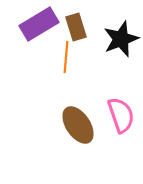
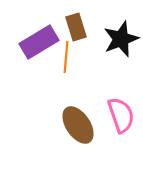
purple rectangle: moved 18 px down
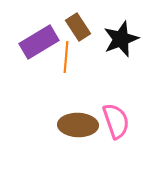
brown rectangle: moved 2 px right; rotated 16 degrees counterclockwise
pink semicircle: moved 5 px left, 6 px down
brown ellipse: rotated 54 degrees counterclockwise
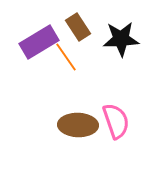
black star: rotated 18 degrees clockwise
orange line: rotated 40 degrees counterclockwise
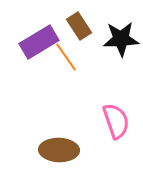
brown rectangle: moved 1 px right, 1 px up
brown ellipse: moved 19 px left, 25 px down
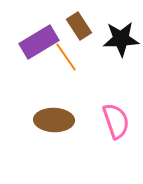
brown ellipse: moved 5 px left, 30 px up
